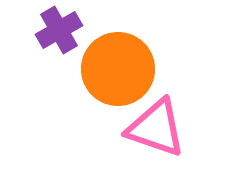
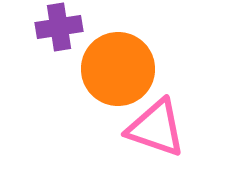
purple cross: moved 3 px up; rotated 21 degrees clockwise
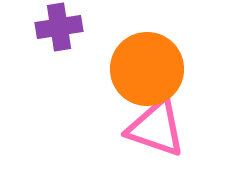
orange circle: moved 29 px right
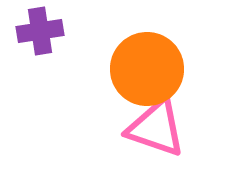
purple cross: moved 19 px left, 4 px down
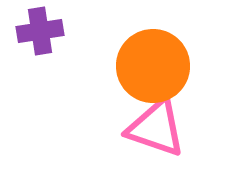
orange circle: moved 6 px right, 3 px up
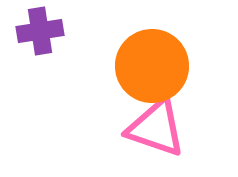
orange circle: moved 1 px left
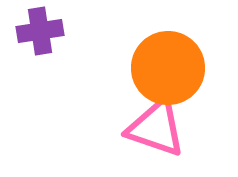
orange circle: moved 16 px right, 2 px down
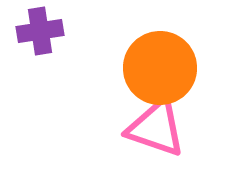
orange circle: moved 8 px left
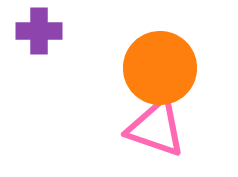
purple cross: moved 1 px left; rotated 9 degrees clockwise
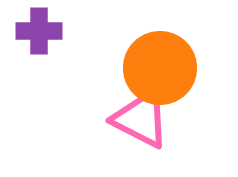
pink triangle: moved 15 px left, 9 px up; rotated 8 degrees clockwise
